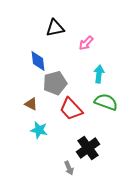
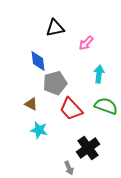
green semicircle: moved 4 px down
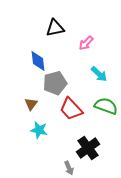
cyan arrow: rotated 126 degrees clockwise
brown triangle: rotated 40 degrees clockwise
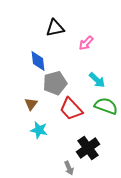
cyan arrow: moved 2 px left, 6 px down
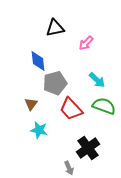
green semicircle: moved 2 px left
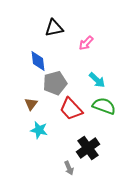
black triangle: moved 1 px left
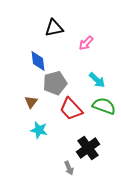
brown triangle: moved 2 px up
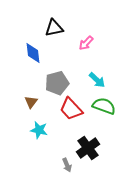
blue diamond: moved 5 px left, 8 px up
gray pentagon: moved 2 px right
gray arrow: moved 2 px left, 3 px up
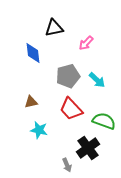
gray pentagon: moved 11 px right, 7 px up
brown triangle: rotated 40 degrees clockwise
green semicircle: moved 15 px down
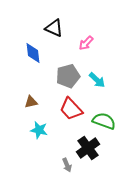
black triangle: rotated 36 degrees clockwise
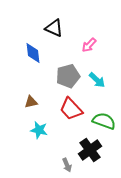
pink arrow: moved 3 px right, 2 px down
black cross: moved 2 px right, 2 px down
